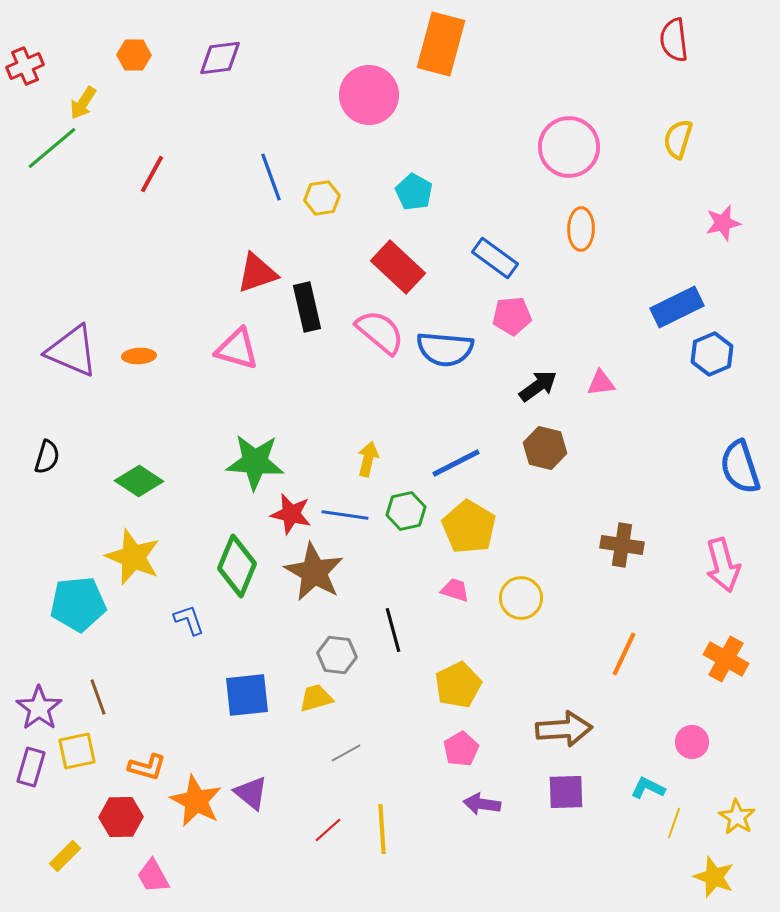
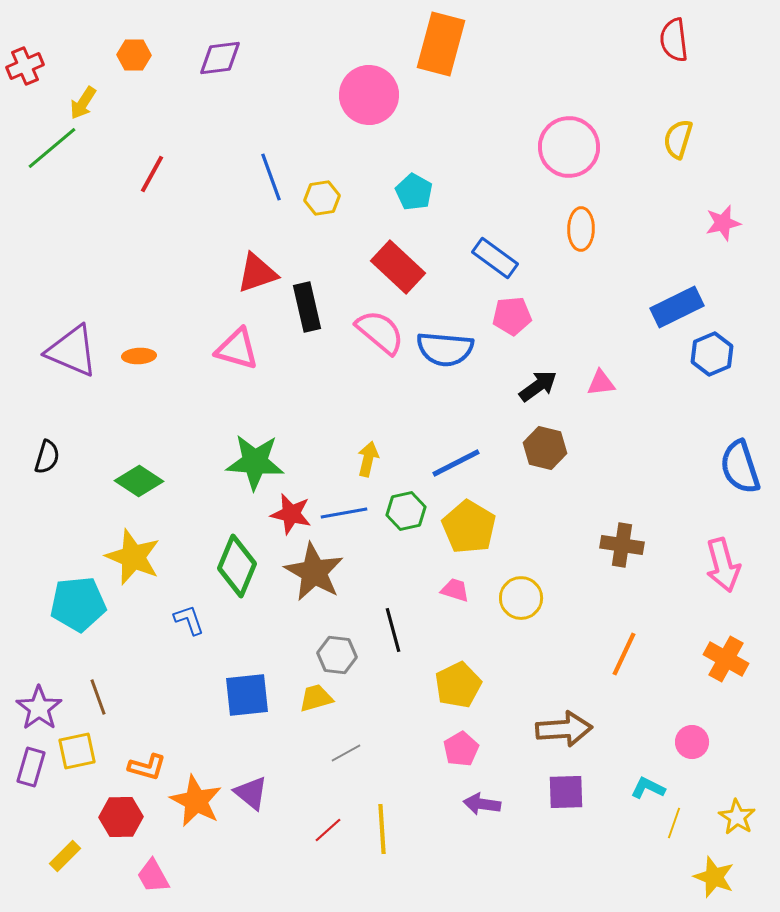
blue line at (345, 515): moved 1 px left, 2 px up; rotated 18 degrees counterclockwise
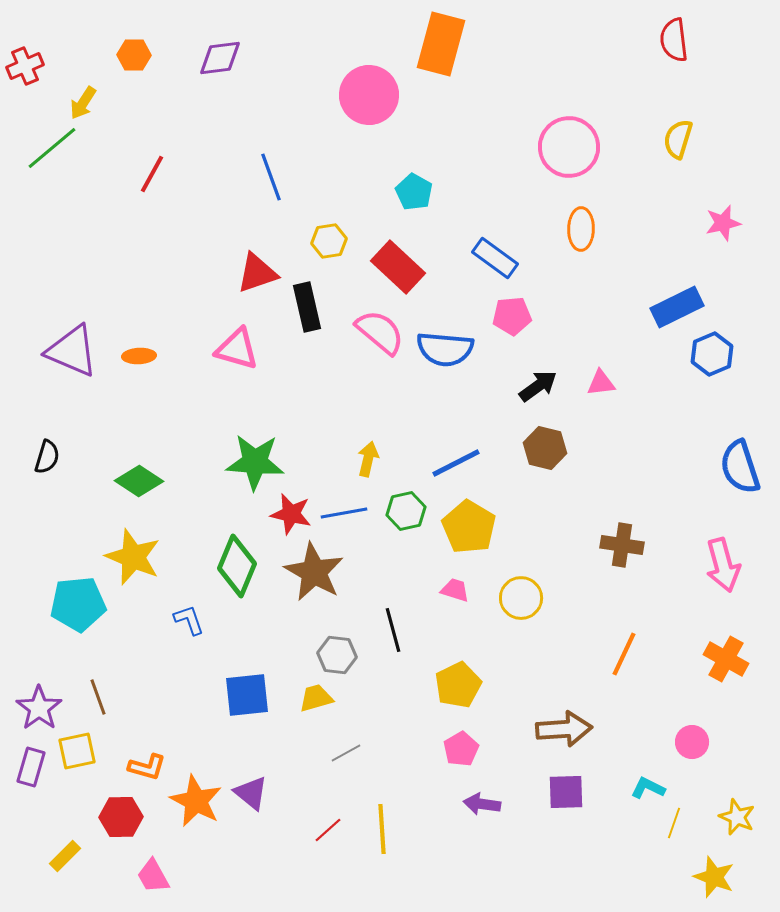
yellow hexagon at (322, 198): moved 7 px right, 43 px down
yellow star at (737, 817): rotated 9 degrees counterclockwise
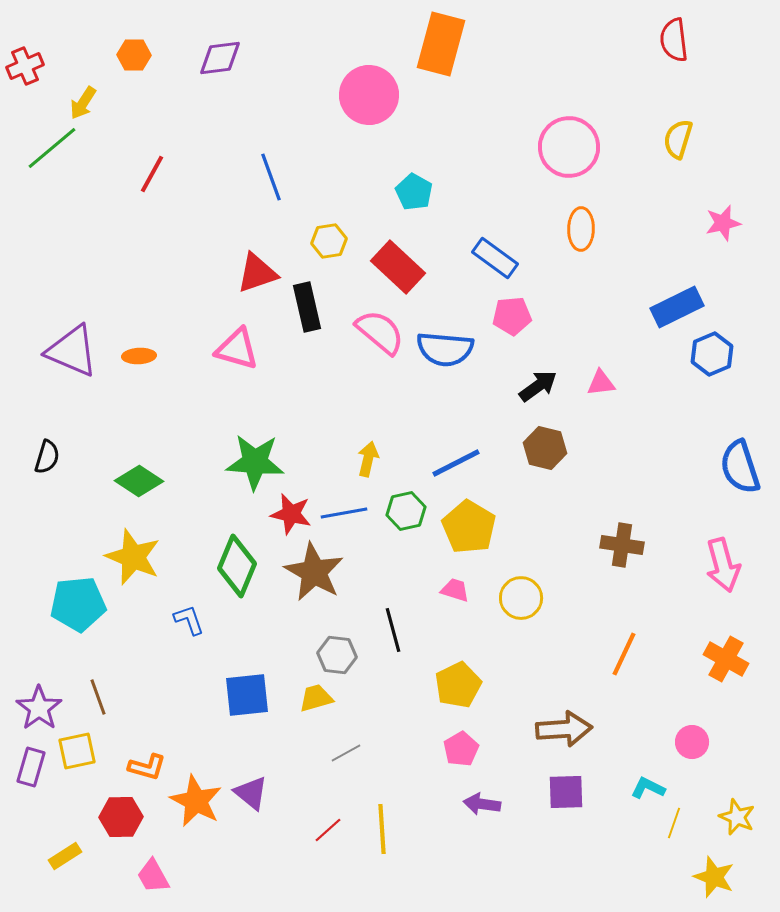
yellow rectangle at (65, 856): rotated 12 degrees clockwise
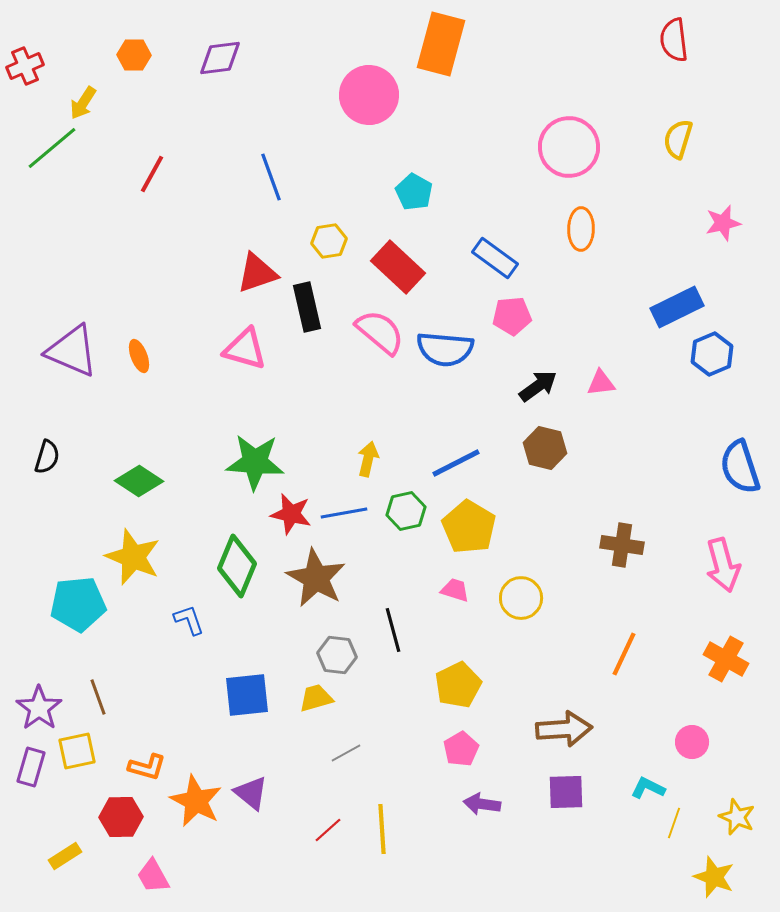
pink triangle at (237, 349): moved 8 px right
orange ellipse at (139, 356): rotated 72 degrees clockwise
brown star at (314, 572): moved 2 px right, 6 px down
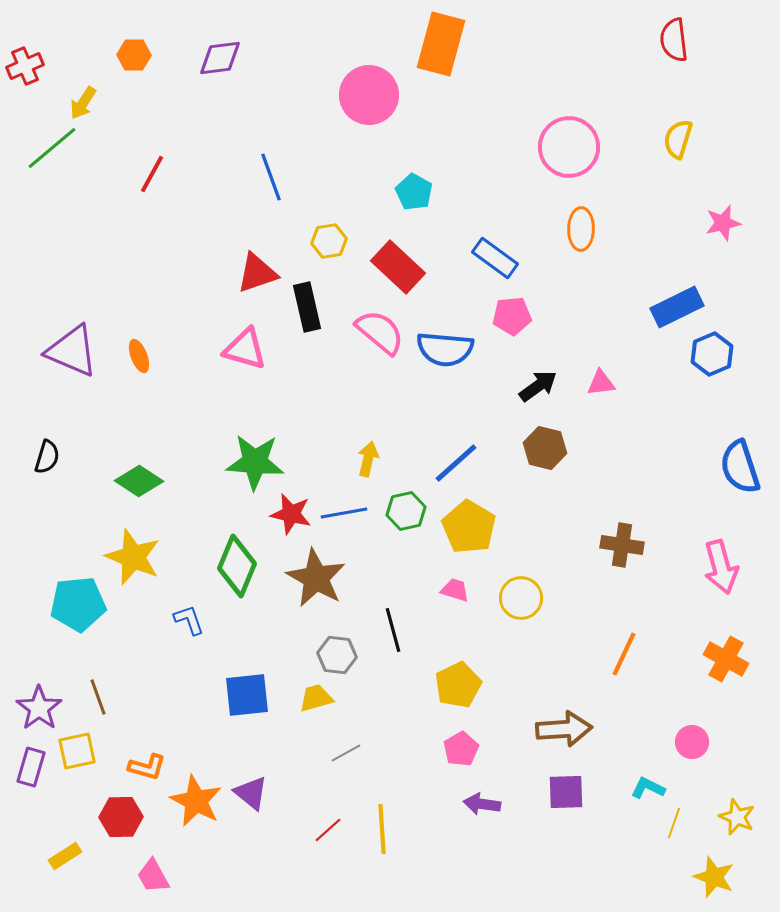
blue line at (456, 463): rotated 15 degrees counterclockwise
pink arrow at (723, 565): moved 2 px left, 2 px down
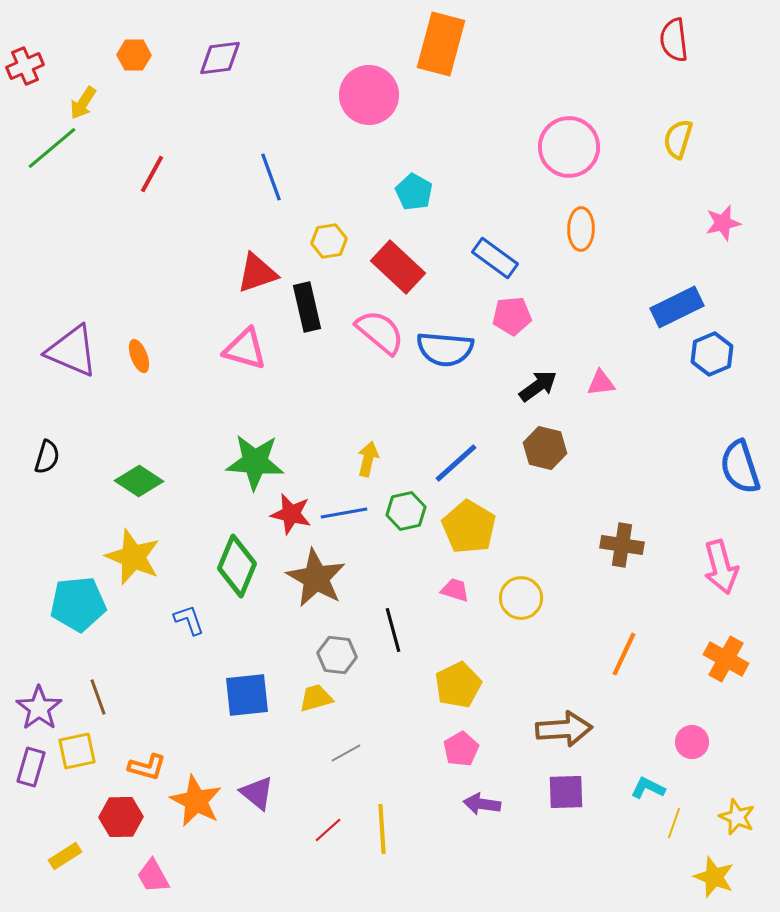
purple triangle at (251, 793): moved 6 px right
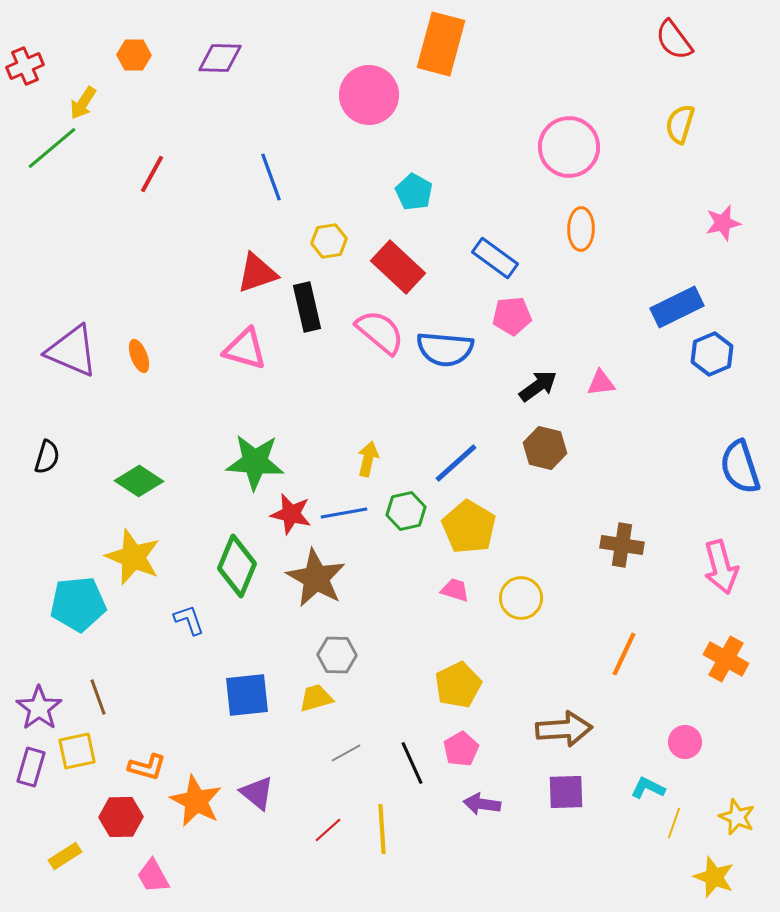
red semicircle at (674, 40): rotated 30 degrees counterclockwise
purple diamond at (220, 58): rotated 9 degrees clockwise
yellow semicircle at (678, 139): moved 2 px right, 15 px up
black line at (393, 630): moved 19 px right, 133 px down; rotated 9 degrees counterclockwise
gray hexagon at (337, 655): rotated 6 degrees counterclockwise
pink circle at (692, 742): moved 7 px left
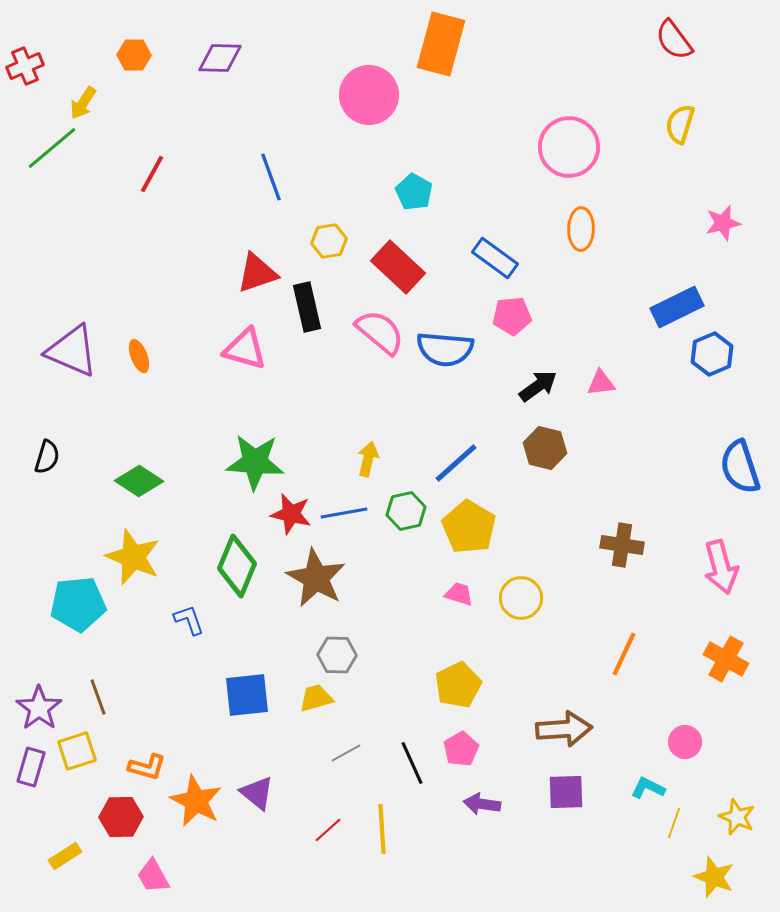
pink trapezoid at (455, 590): moved 4 px right, 4 px down
yellow square at (77, 751): rotated 6 degrees counterclockwise
